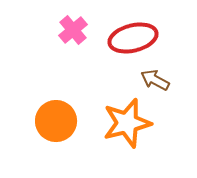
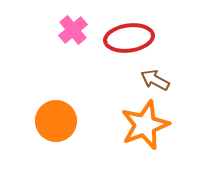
red ellipse: moved 4 px left; rotated 6 degrees clockwise
orange star: moved 18 px right, 2 px down; rotated 6 degrees counterclockwise
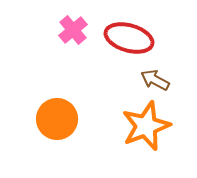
red ellipse: rotated 24 degrees clockwise
orange circle: moved 1 px right, 2 px up
orange star: moved 1 px right, 1 px down
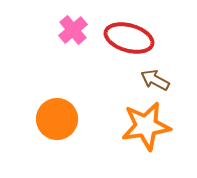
orange star: rotated 12 degrees clockwise
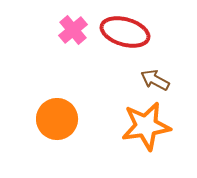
red ellipse: moved 4 px left, 6 px up
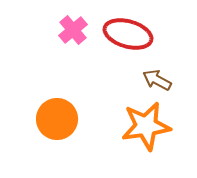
red ellipse: moved 3 px right, 2 px down
brown arrow: moved 2 px right
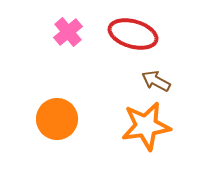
pink cross: moved 5 px left, 2 px down
red ellipse: moved 5 px right
brown arrow: moved 1 px left, 1 px down
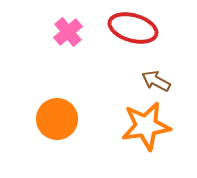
red ellipse: moved 6 px up
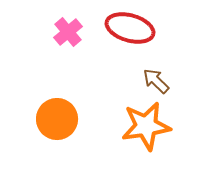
red ellipse: moved 3 px left
brown arrow: rotated 16 degrees clockwise
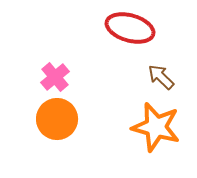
pink cross: moved 13 px left, 45 px down
brown arrow: moved 5 px right, 4 px up
orange star: moved 10 px right, 1 px down; rotated 24 degrees clockwise
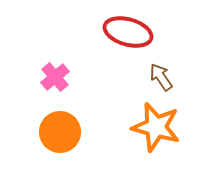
red ellipse: moved 2 px left, 4 px down
brown arrow: rotated 12 degrees clockwise
orange circle: moved 3 px right, 13 px down
